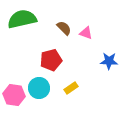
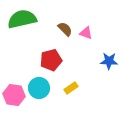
brown semicircle: moved 1 px right, 1 px down
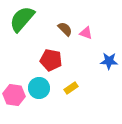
green semicircle: rotated 36 degrees counterclockwise
red pentagon: rotated 25 degrees clockwise
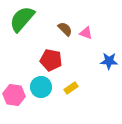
cyan circle: moved 2 px right, 1 px up
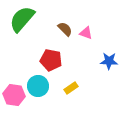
cyan circle: moved 3 px left, 1 px up
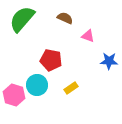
brown semicircle: moved 11 px up; rotated 21 degrees counterclockwise
pink triangle: moved 2 px right, 3 px down
cyan circle: moved 1 px left, 1 px up
pink hexagon: rotated 10 degrees clockwise
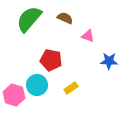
green semicircle: moved 7 px right
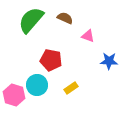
green semicircle: moved 2 px right, 1 px down
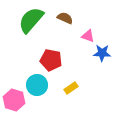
blue star: moved 7 px left, 8 px up
pink hexagon: moved 5 px down
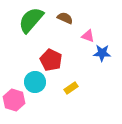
red pentagon: rotated 15 degrees clockwise
cyan circle: moved 2 px left, 3 px up
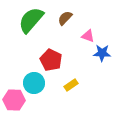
brown semicircle: rotated 70 degrees counterclockwise
cyan circle: moved 1 px left, 1 px down
yellow rectangle: moved 3 px up
pink hexagon: rotated 15 degrees counterclockwise
